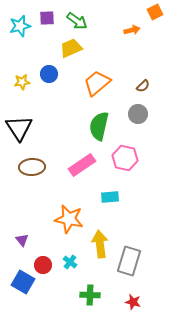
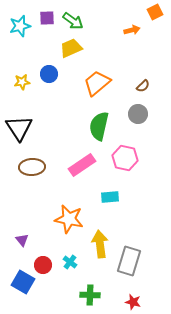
green arrow: moved 4 px left
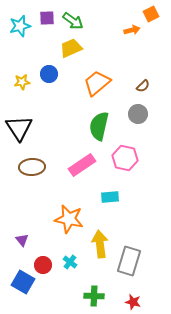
orange square: moved 4 px left, 2 px down
green cross: moved 4 px right, 1 px down
